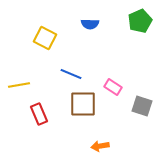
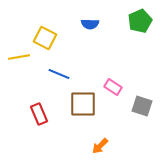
blue line: moved 12 px left
yellow line: moved 28 px up
orange arrow: rotated 36 degrees counterclockwise
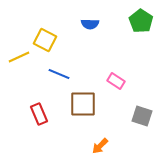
green pentagon: moved 1 px right; rotated 15 degrees counterclockwise
yellow square: moved 2 px down
yellow line: rotated 15 degrees counterclockwise
pink rectangle: moved 3 px right, 6 px up
gray square: moved 10 px down
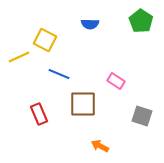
orange arrow: rotated 72 degrees clockwise
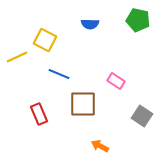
green pentagon: moved 3 px left, 1 px up; rotated 20 degrees counterclockwise
yellow line: moved 2 px left
gray square: rotated 15 degrees clockwise
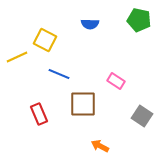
green pentagon: moved 1 px right
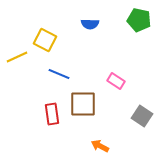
red rectangle: moved 13 px right; rotated 15 degrees clockwise
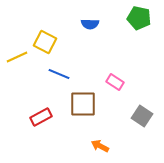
green pentagon: moved 2 px up
yellow square: moved 2 px down
pink rectangle: moved 1 px left, 1 px down
red rectangle: moved 11 px left, 3 px down; rotated 70 degrees clockwise
